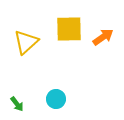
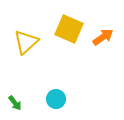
yellow square: rotated 24 degrees clockwise
green arrow: moved 2 px left, 1 px up
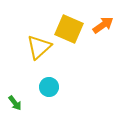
orange arrow: moved 12 px up
yellow triangle: moved 13 px right, 5 px down
cyan circle: moved 7 px left, 12 px up
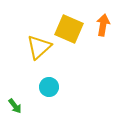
orange arrow: rotated 45 degrees counterclockwise
green arrow: moved 3 px down
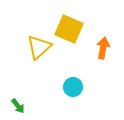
orange arrow: moved 23 px down
cyan circle: moved 24 px right
green arrow: moved 3 px right
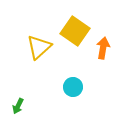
yellow square: moved 6 px right, 2 px down; rotated 12 degrees clockwise
green arrow: rotated 63 degrees clockwise
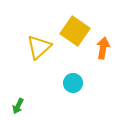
cyan circle: moved 4 px up
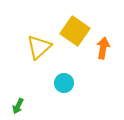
cyan circle: moved 9 px left
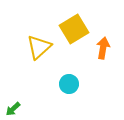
yellow square: moved 1 px left, 2 px up; rotated 24 degrees clockwise
cyan circle: moved 5 px right, 1 px down
green arrow: moved 5 px left, 3 px down; rotated 21 degrees clockwise
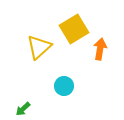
orange arrow: moved 3 px left, 1 px down
cyan circle: moved 5 px left, 2 px down
green arrow: moved 10 px right
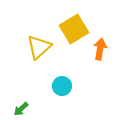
cyan circle: moved 2 px left
green arrow: moved 2 px left
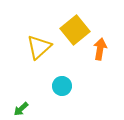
yellow square: moved 1 px right, 1 px down; rotated 8 degrees counterclockwise
